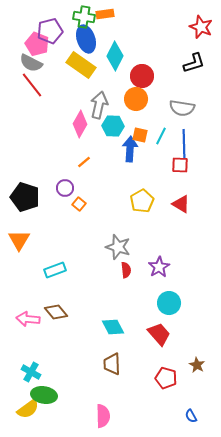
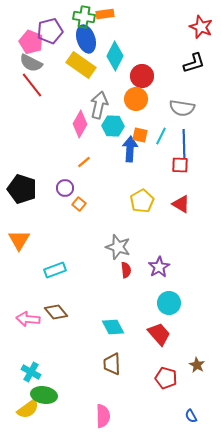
pink pentagon at (37, 44): moved 6 px left, 2 px up
black pentagon at (25, 197): moved 3 px left, 8 px up
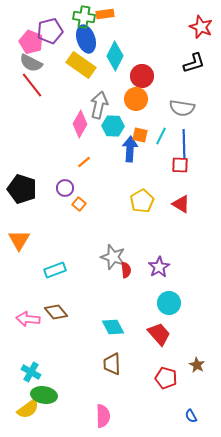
gray star at (118, 247): moved 5 px left, 10 px down
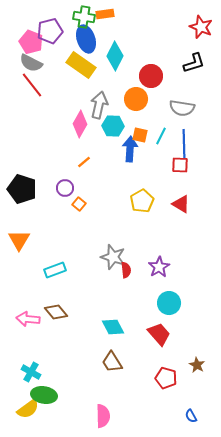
red circle at (142, 76): moved 9 px right
brown trapezoid at (112, 364): moved 2 px up; rotated 30 degrees counterclockwise
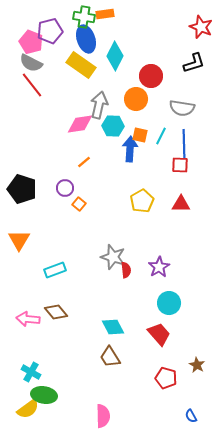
pink diamond at (80, 124): rotated 52 degrees clockwise
red triangle at (181, 204): rotated 30 degrees counterclockwise
brown trapezoid at (112, 362): moved 2 px left, 5 px up
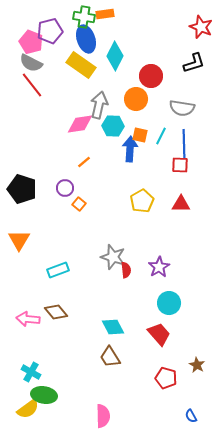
cyan rectangle at (55, 270): moved 3 px right
